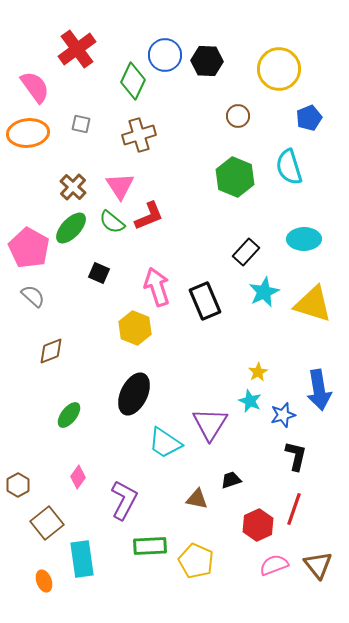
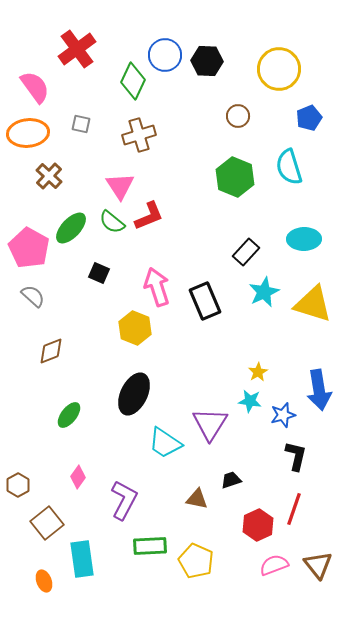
brown cross at (73, 187): moved 24 px left, 11 px up
cyan star at (250, 401): rotated 15 degrees counterclockwise
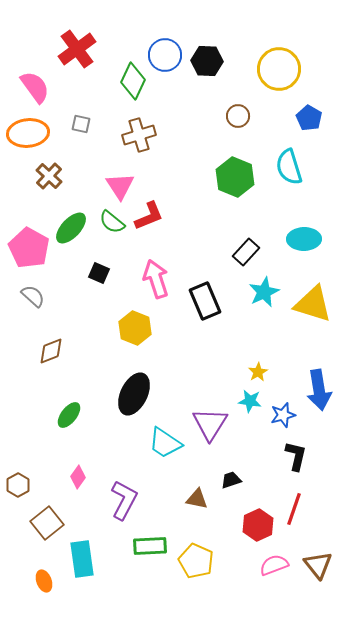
blue pentagon at (309, 118): rotated 20 degrees counterclockwise
pink arrow at (157, 287): moved 1 px left, 8 px up
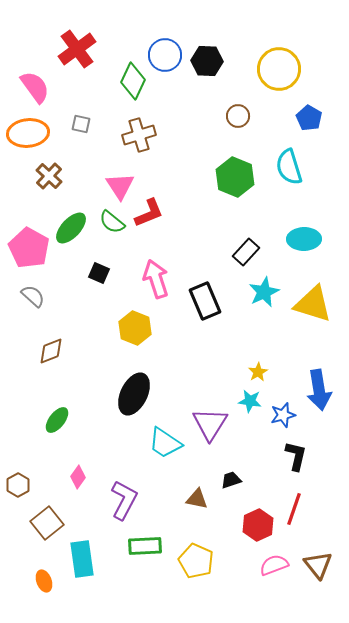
red L-shape at (149, 216): moved 3 px up
green ellipse at (69, 415): moved 12 px left, 5 px down
green rectangle at (150, 546): moved 5 px left
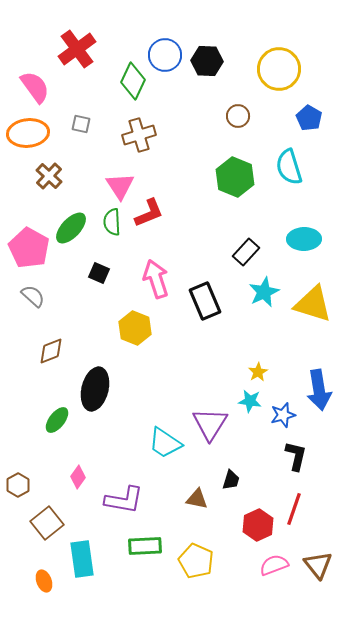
green semicircle at (112, 222): rotated 48 degrees clockwise
black ellipse at (134, 394): moved 39 px left, 5 px up; rotated 12 degrees counterclockwise
black trapezoid at (231, 480): rotated 125 degrees clockwise
purple L-shape at (124, 500): rotated 72 degrees clockwise
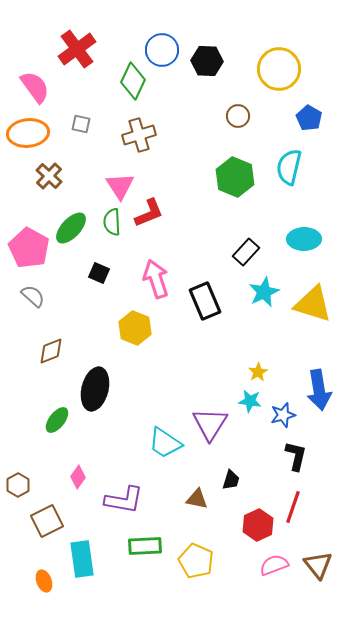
blue circle at (165, 55): moved 3 px left, 5 px up
cyan semicircle at (289, 167): rotated 30 degrees clockwise
red line at (294, 509): moved 1 px left, 2 px up
brown square at (47, 523): moved 2 px up; rotated 12 degrees clockwise
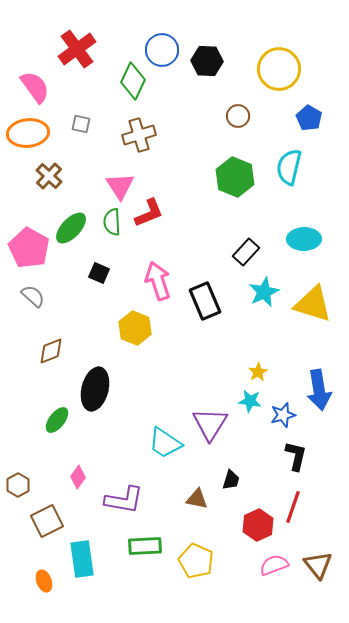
pink arrow at (156, 279): moved 2 px right, 2 px down
